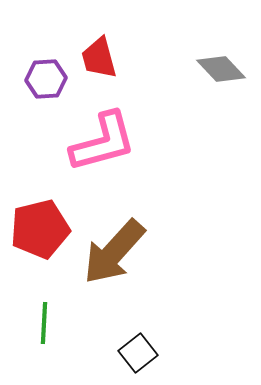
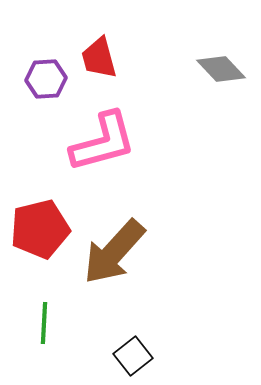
black square: moved 5 px left, 3 px down
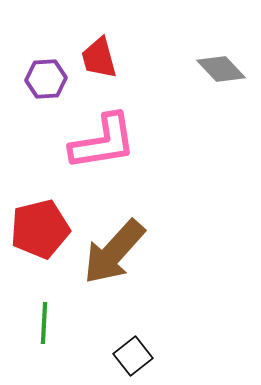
pink L-shape: rotated 6 degrees clockwise
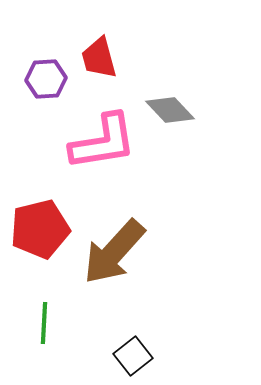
gray diamond: moved 51 px left, 41 px down
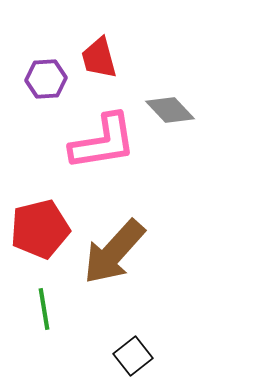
green line: moved 14 px up; rotated 12 degrees counterclockwise
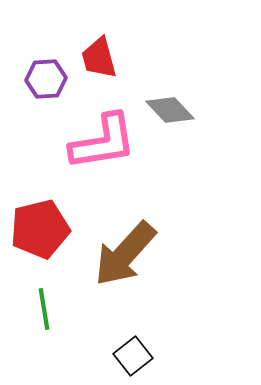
brown arrow: moved 11 px right, 2 px down
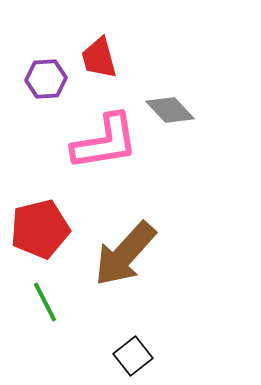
pink L-shape: moved 2 px right
green line: moved 1 px right, 7 px up; rotated 18 degrees counterclockwise
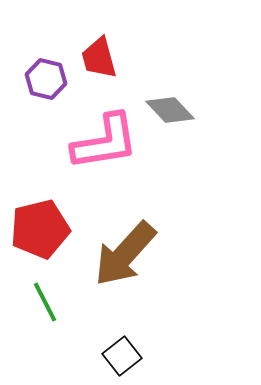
purple hexagon: rotated 18 degrees clockwise
black square: moved 11 px left
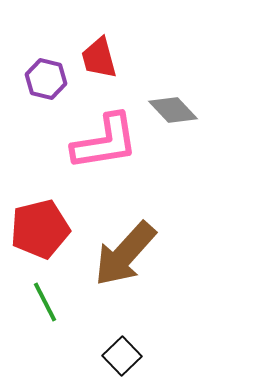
gray diamond: moved 3 px right
black square: rotated 6 degrees counterclockwise
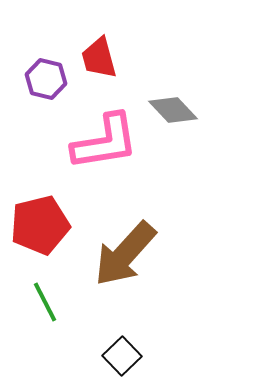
red pentagon: moved 4 px up
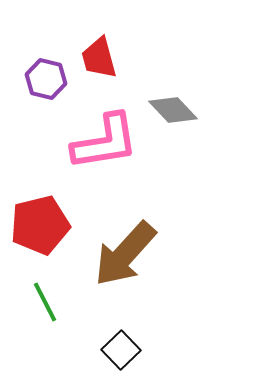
black square: moved 1 px left, 6 px up
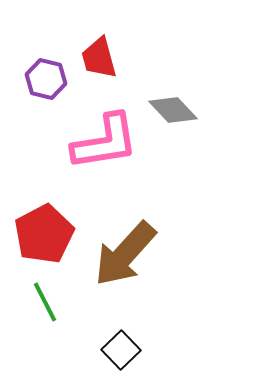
red pentagon: moved 4 px right, 9 px down; rotated 14 degrees counterclockwise
